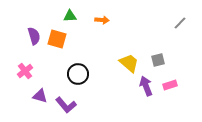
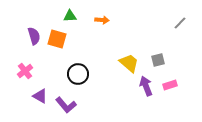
purple triangle: rotated 14 degrees clockwise
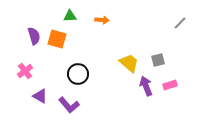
purple L-shape: moved 3 px right
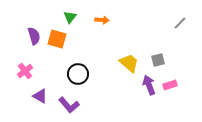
green triangle: moved 1 px down; rotated 48 degrees counterclockwise
purple arrow: moved 3 px right, 1 px up
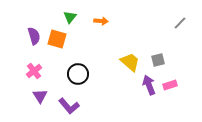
orange arrow: moved 1 px left, 1 px down
yellow trapezoid: moved 1 px right, 1 px up
pink cross: moved 9 px right
purple triangle: rotated 28 degrees clockwise
purple L-shape: moved 1 px down
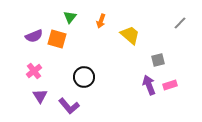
orange arrow: rotated 104 degrees clockwise
purple semicircle: rotated 84 degrees clockwise
yellow trapezoid: moved 27 px up
black circle: moved 6 px right, 3 px down
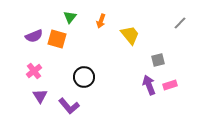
yellow trapezoid: rotated 10 degrees clockwise
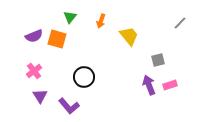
yellow trapezoid: moved 1 px left, 1 px down
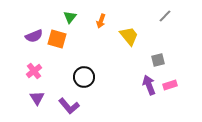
gray line: moved 15 px left, 7 px up
purple triangle: moved 3 px left, 2 px down
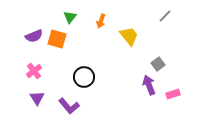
gray square: moved 4 px down; rotated 24 degrees counterclockwise
pink rectangle: moved 3 px right, 9 px down
